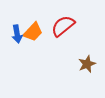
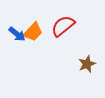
blue arrow: rotated 42 degrees counterclockwise
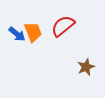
orange trapezoid: rotated 65 degrees counterclockwise
brown star: moved 1 px left, 3 px down
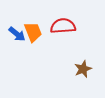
red semicircle: rotated 35 degrees clockwise
brown star: moved 3 px left, 2 px down
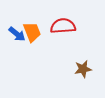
orange trapezoid: moved 1 px left
brown star: rotated 12 degrees clockwise
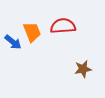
blue arrow: moved 4 px left, 8 px down
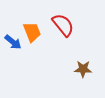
red semicircle: moved 1 px up; rotated 55 degrees clockwise
brown star: rotated 12 degrees clockwise
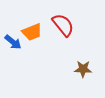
orange trapezoid: rotated 90 degrees clockwise
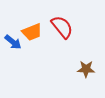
red semicircle: moved 1 px left, 2 px down
brown star: moved 3 px right
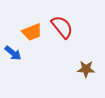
blue arrow: moved 11 px down
